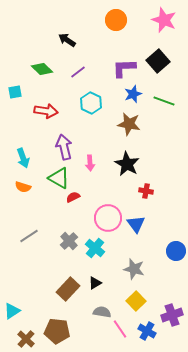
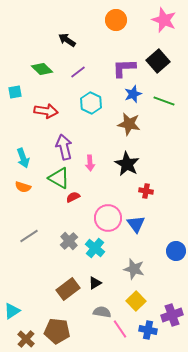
brown rectangle: rotated 10 degrees clockwise
blue cross: moved 1 px right, 1 px up; rotated 18 degrees counterclockwise
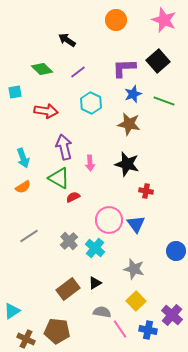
black star: rotated 15 degrees counterclockwise
orange semicircle: rotated 49 degrees counterclockwise
pink circle: moved 1 px right, 2 px down
purple cross: rotated 30 degrees counterclockwise
brown cross: rotated 18 degrees counterclockwise
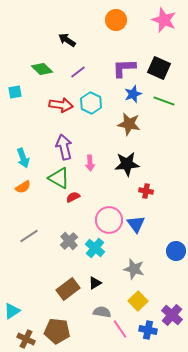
black square: moved 1 px right, 7 px down; rotated 25 degrees counterclockwise
red arrow: moved 15 px right, 6 px up
black star: rotated 20 degrees counterclockwise
yellow square: moved 2 px right
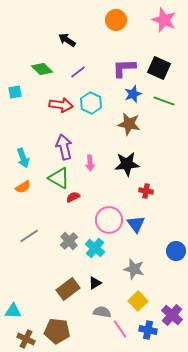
cyan triangle: moved 1 px right; rotated 36 degrees clockwise
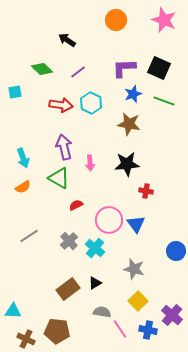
red semicircle: moved 3 px right, 8 px down
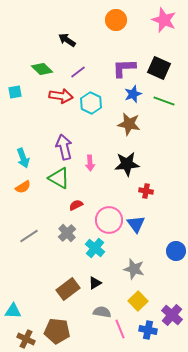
red arrow: moved 9 px up
gray cross: moved 2 px left, 8 px up
pink line: rotated 12 degrees clockwise
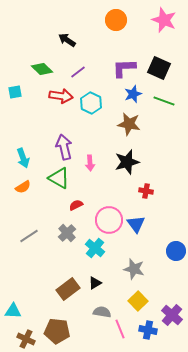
black star: moved 2 px up; rotated 10 degrees counterclockwise
